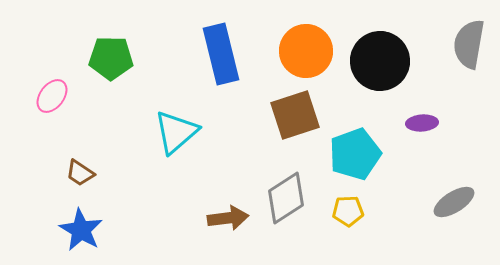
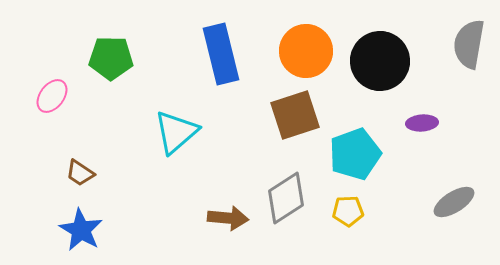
brown arrow: rotated 12 degrees clockwise
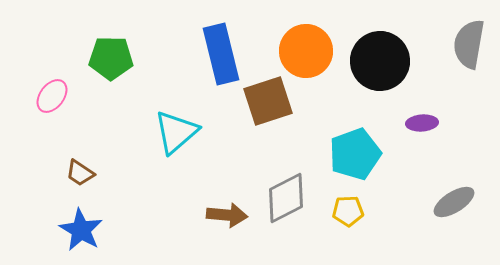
brown square: moved 27 px left, 14 px up
gray diamond: rotated 6 degrees clockwise
brown arrow: moved 1 px left, 3 px up
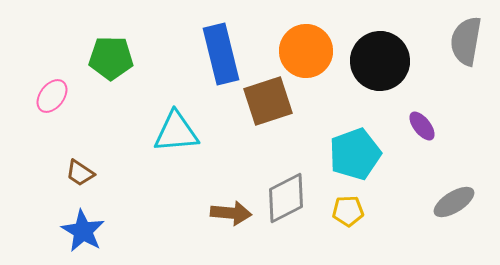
gray semicircle: moved 3 px left, 3 px up
purple ellipse: moved 3 px down; rotated 56 degrees clockwise
cyan triangle: rotated 36 degrees clockwise
brown arrow: moved 4 px right, 2 px up
blue star: moved 2 px right, 1 px down
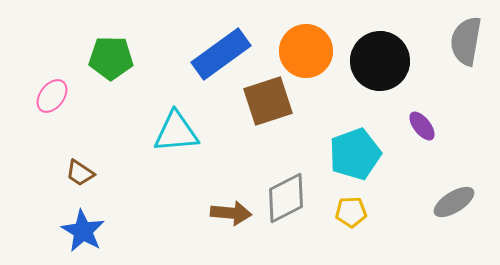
blue rectangle: rotated 68 degrees clockwise
yellow pentagon: moved 3 px right, 1 px down
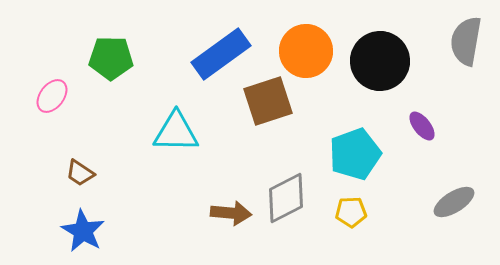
cyan triangle: rotated 6 degrees clockwise
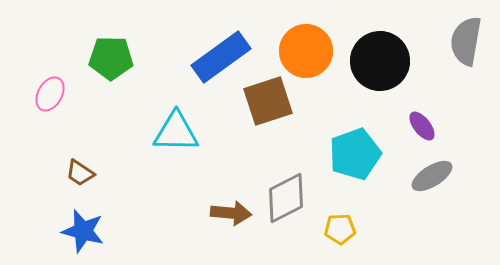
blue rectangle: moved 3 px down
pink ellipse: moved 2 px left, 2 px up; rotated 8 degrees counterclockwise
gray ellipse: moved 22 px left, 26 px up
yellow pentagon: moved 11 px left, 17 px down
blue star: rotated 15 degrees counterclockwise
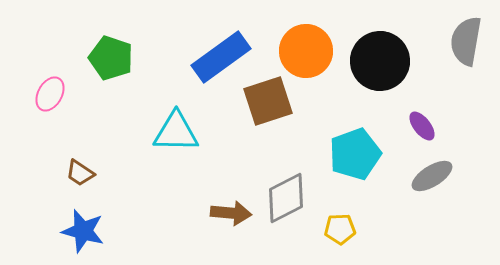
green pentagon: rotated 18 degrees clockwise
